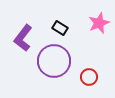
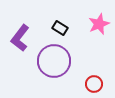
pink star: moved 1 px down
purple L-shape: moved 3 px left
red circle: moved 5 px right, 7 px down
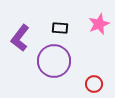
black rectangle: rotated 28 degrees counterclockwise
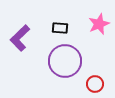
purple L-shape: rotated 8 degrees clockwise
purple circle: moved 11 px right
red circle: moved 1 px right
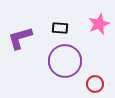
purple L-shape: rotated 28 degrees clockwise
